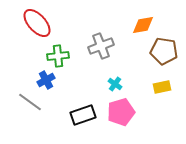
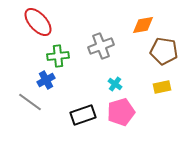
red ellipse: moved 1 px right, 1 px up
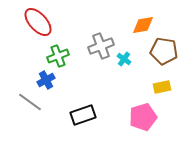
green cross: rotated 15 degrees counterclockwise
cyan cross: moved 9 px right, 25 px up
pink pentagon: moved 22 px right, 5 px down
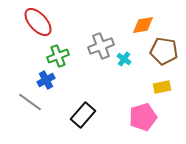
black rectangle: rotated 30 degrees counterclockwise
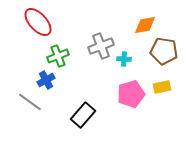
orange diamond: moved 2 px right
cyan cross: rotated 32 degrees counterclockwise
pink pentagon: moved 12 px left, 23 px up
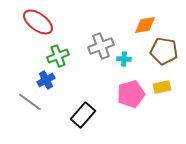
red ellipse: rotated 12 degrees counterclockwise
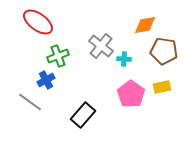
gray cross: rotated 30 degrees counterclockwise
pink pentagon: rotated 20 degrees counterclockwise
